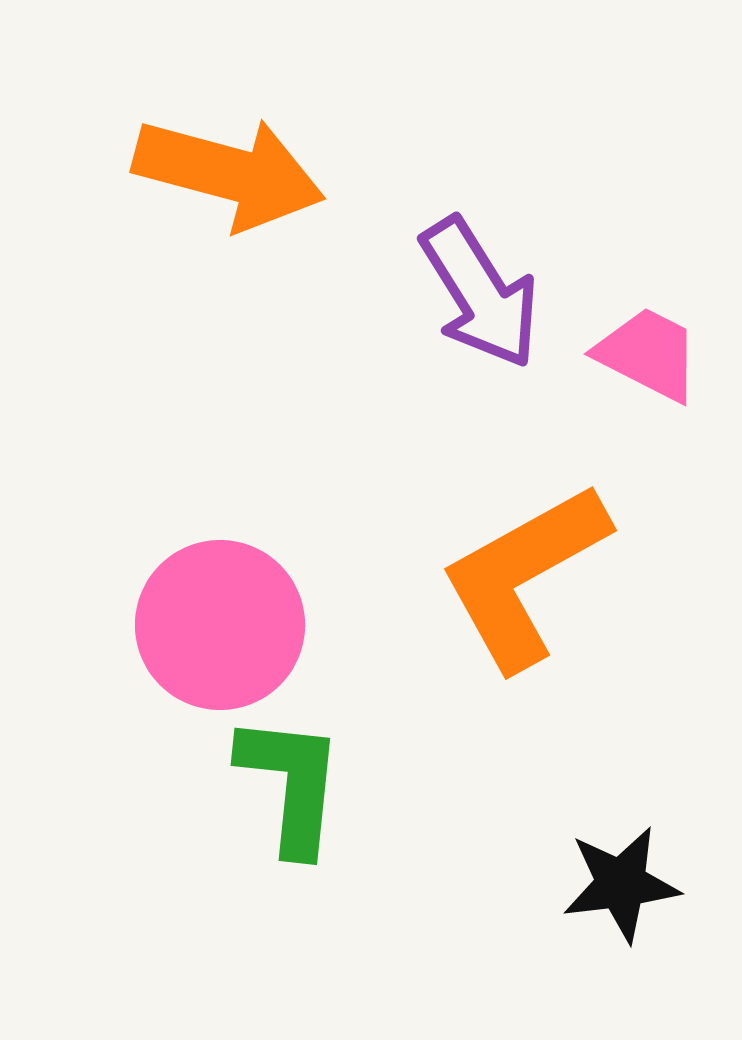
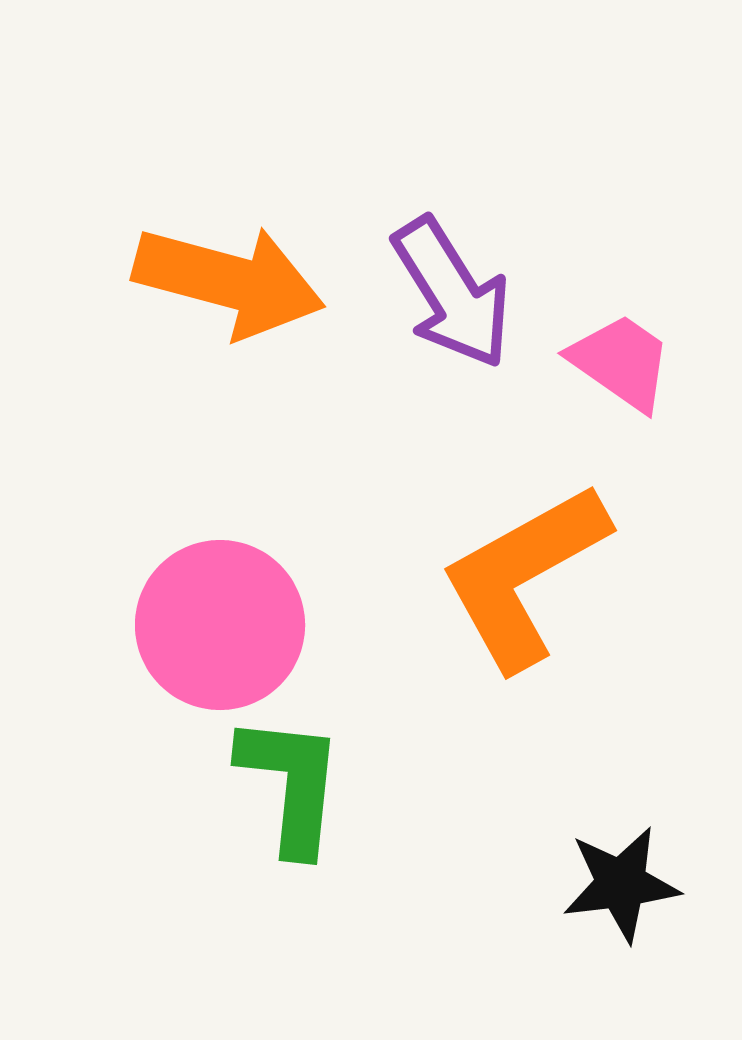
orange arrow: moved 108 px down
purple arrow: moved 28 px left
pink trapezoid: moved 27 px left, 8 px down; rotated 8 degrees clockwise
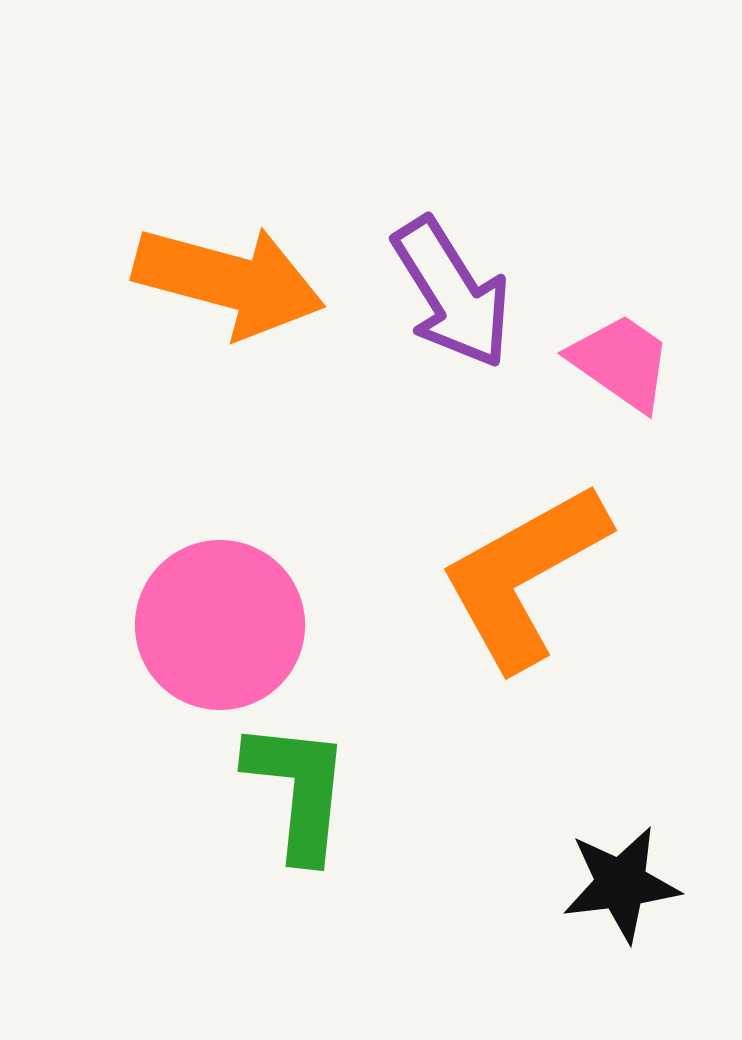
green L-shape: moved 7 px right, 6 px down
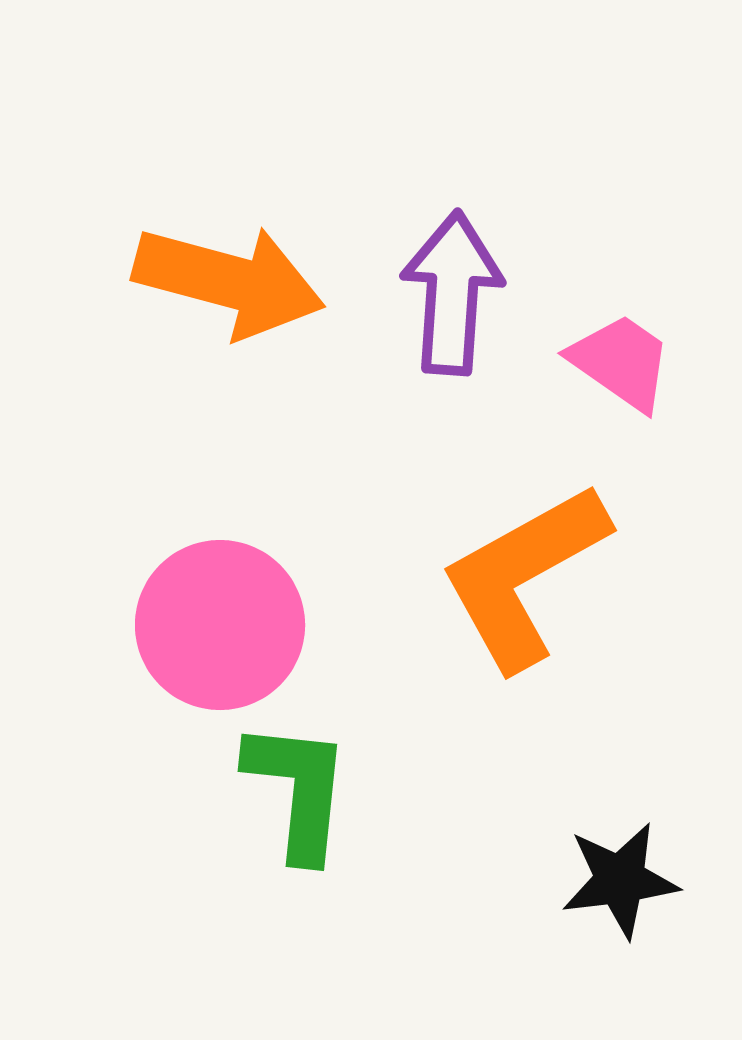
purple arrow: rotated 144 degrees counterclockwise
black star: moved 1 px left, 4 px up
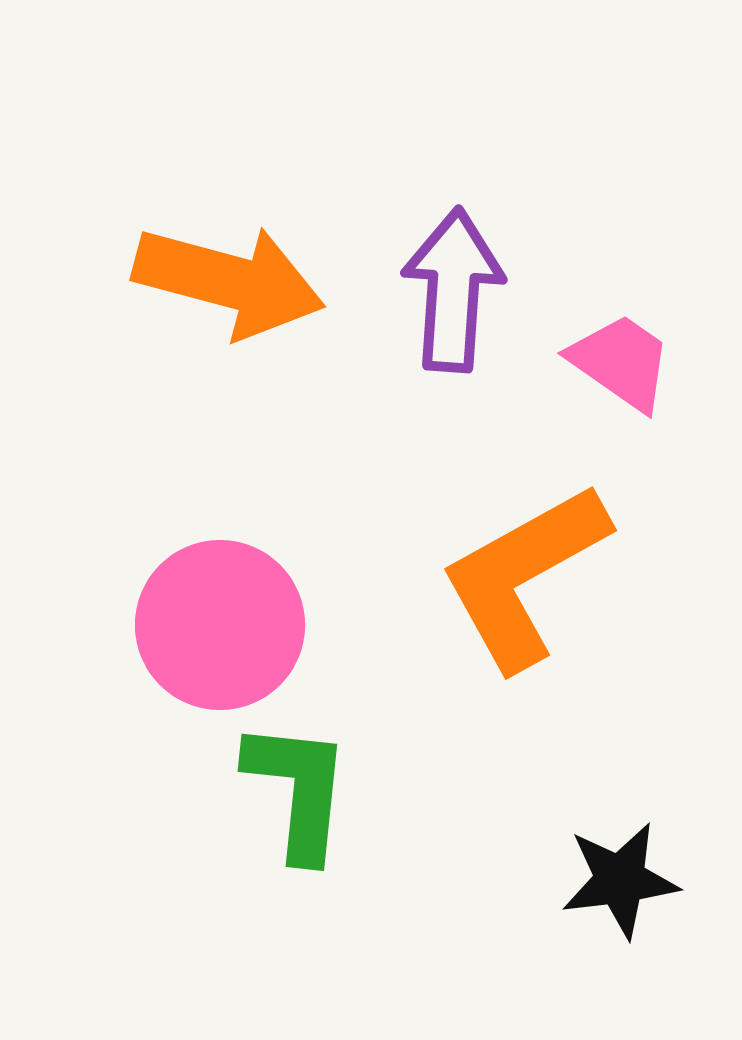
purple arrow: moved 1 px right, 3 px up
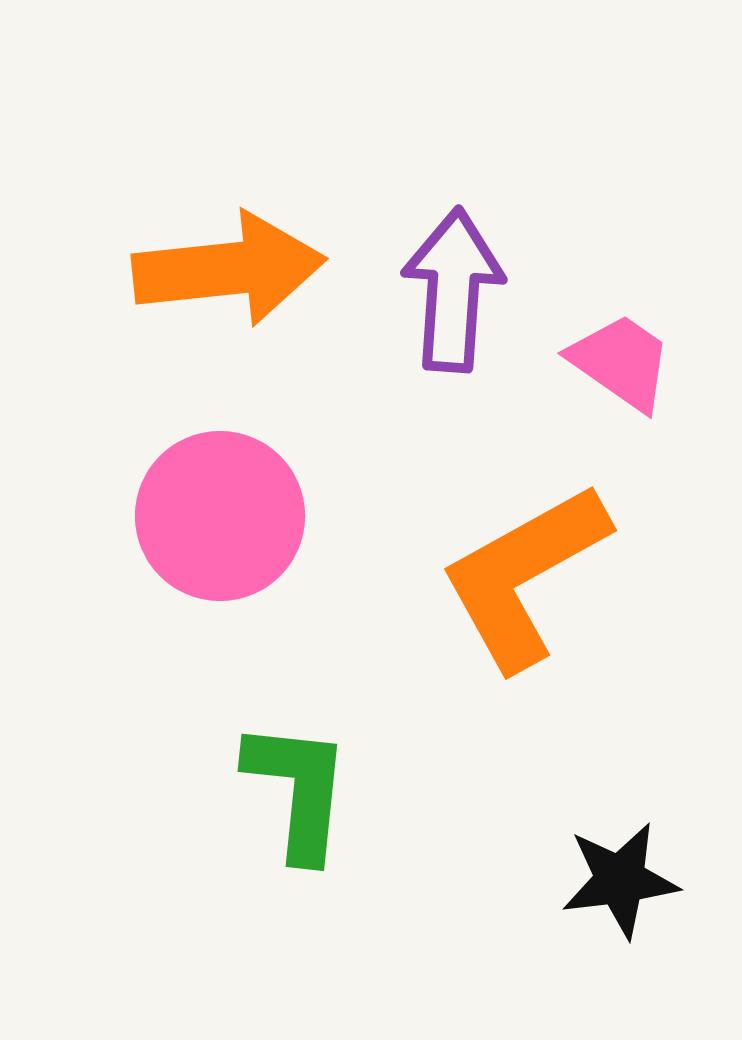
orange arrow: moved 12 px up; rotated 21 degrees counterclockwise
pink circle: moved 109 px up
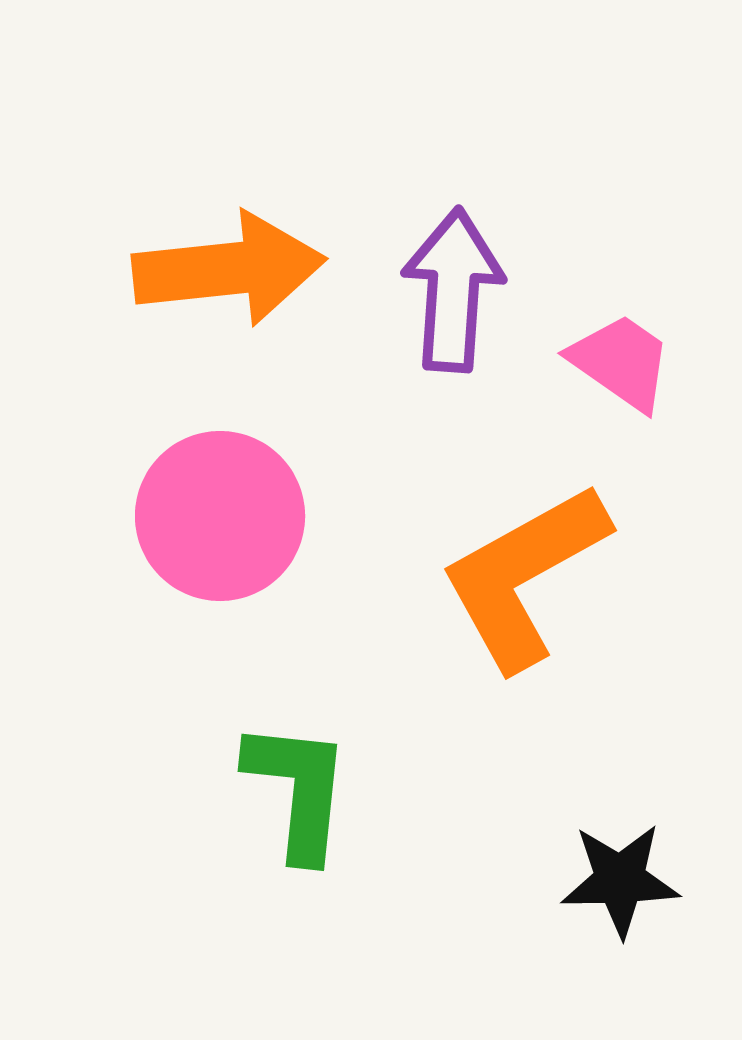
black star: rotated 6 degrees clockwise
